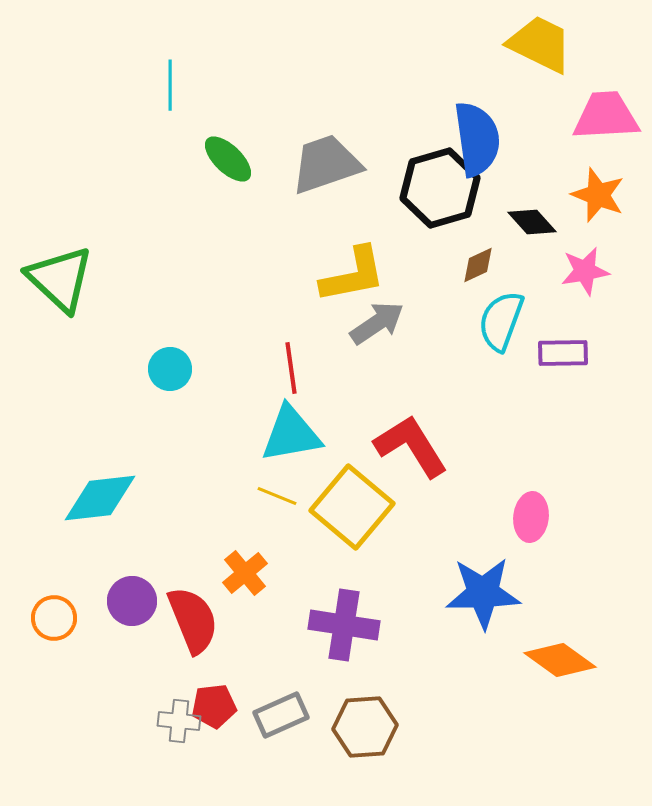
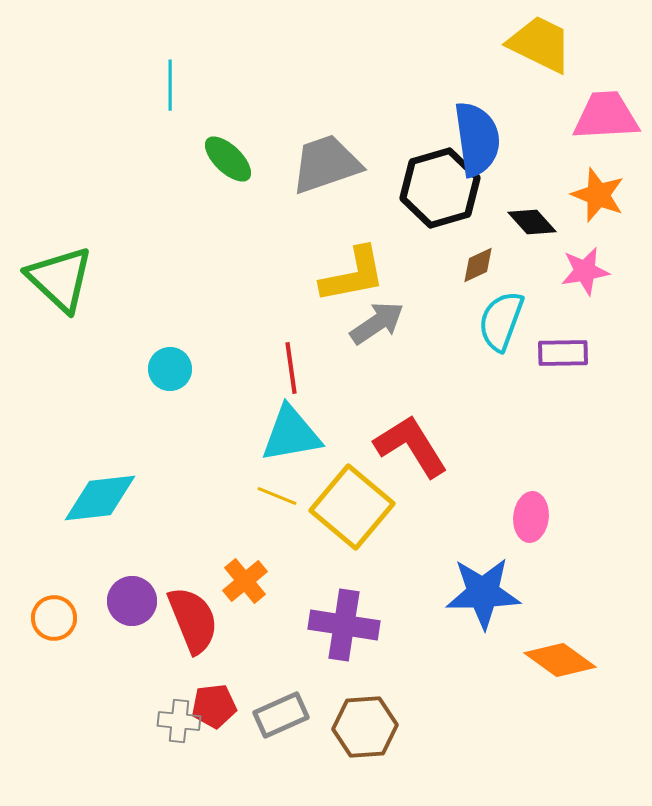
orange cross: moved 8 px down
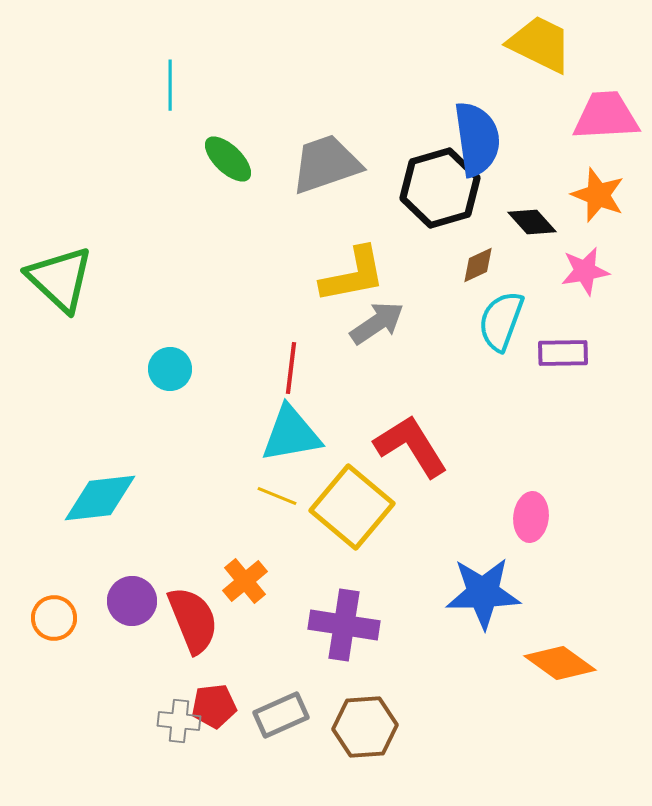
red line: rotated 15 degrees clockwise
orange diamond: moved 3 px down
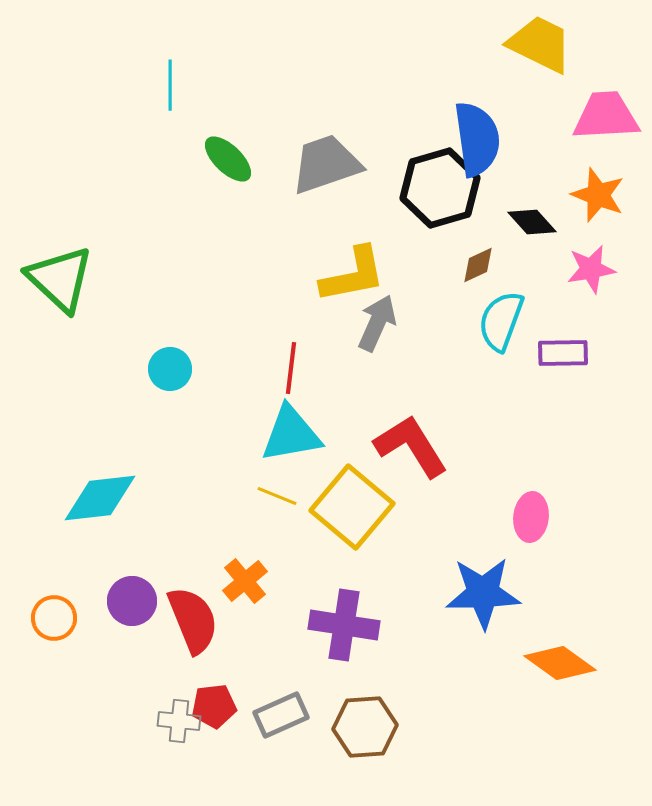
pink star: moved 6 px right, 2 px up
gray arrow: rotated 32 degrees counterclockwise
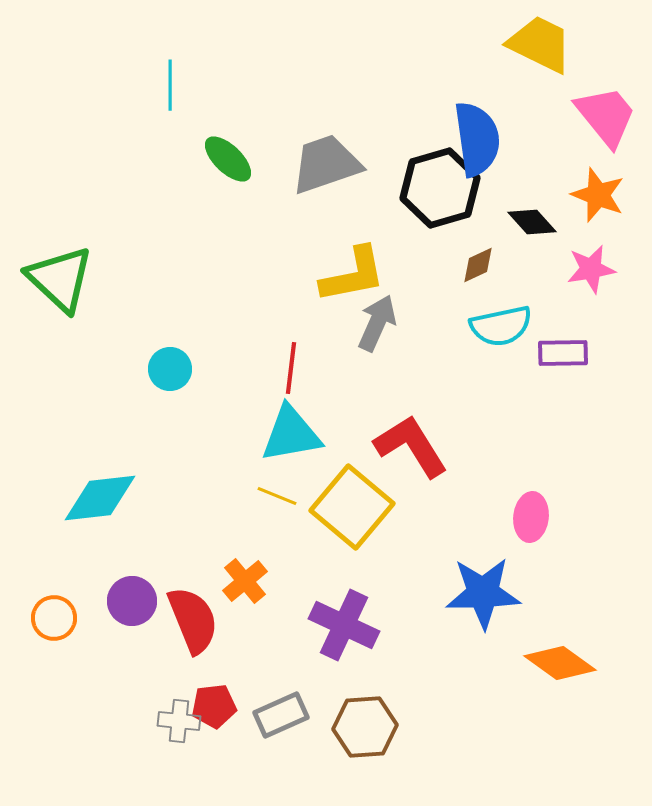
pink trapezoid: rotated 54 degrees clockwise
cyan semicircle: moved 5 px down; rotated 122 degrees counterclockwise
purple cross: rotated 16 degrees clockwise
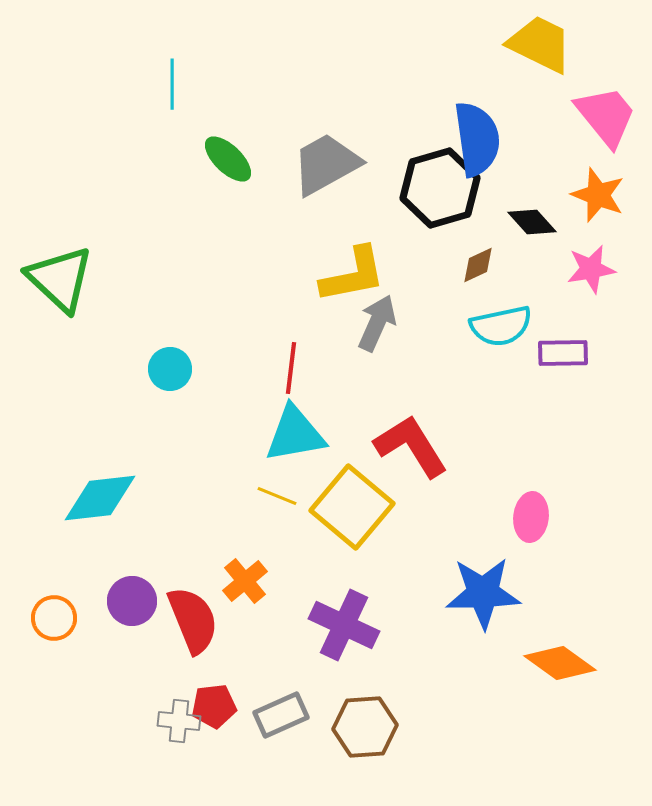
cyan line: moved 2 px right, 1 px up
gray trapezoid: rotated 10 degrees counterclockwise
cyan triangle: moved 4 px right
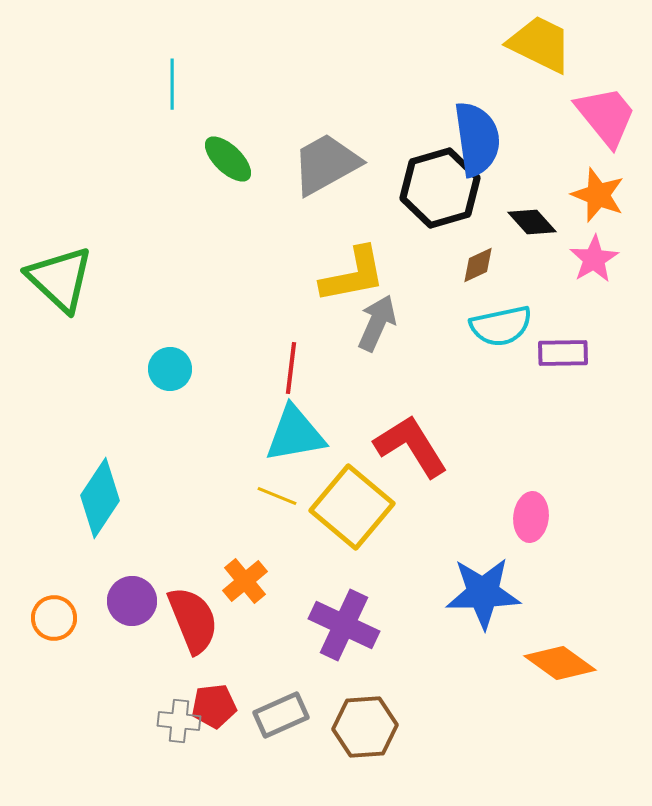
pink star: moved 3 px right, 10 px up; rotated 21 degrees counterclockwise
cyan diamond: rotated 50 degrees counterclockwise
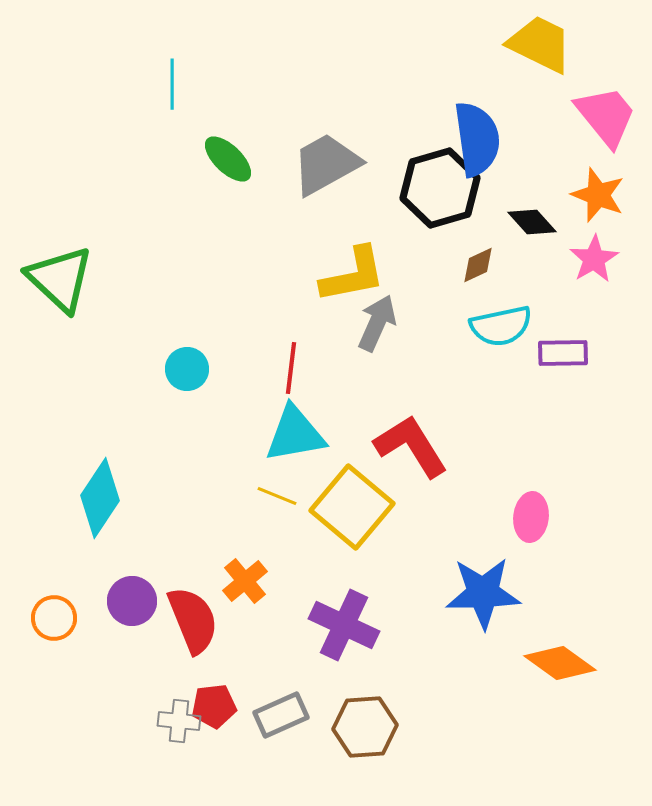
cyan circle: moved 17 px right
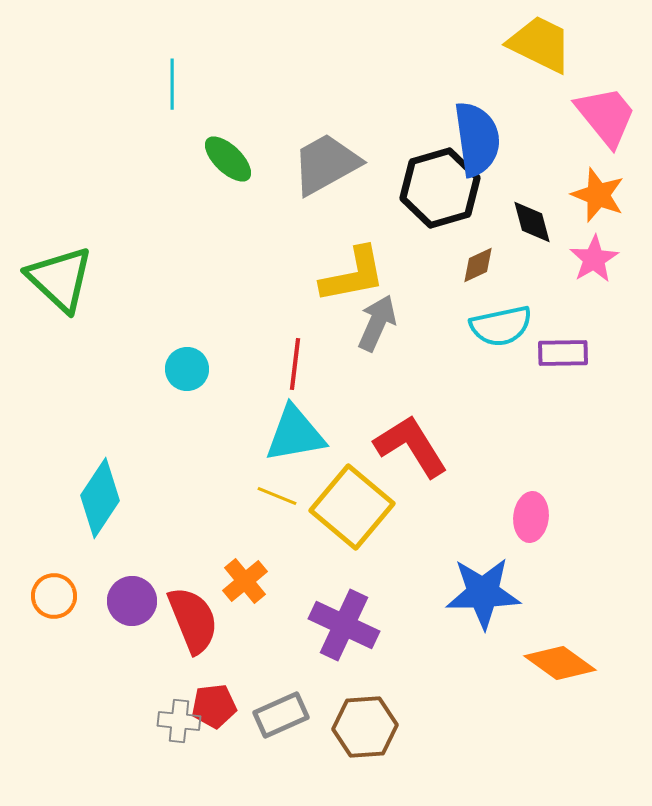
black diamond: rotated 27 degrees clockwise
red line: moved 4 px right, 4 px up
orange circle: moved 22 px up
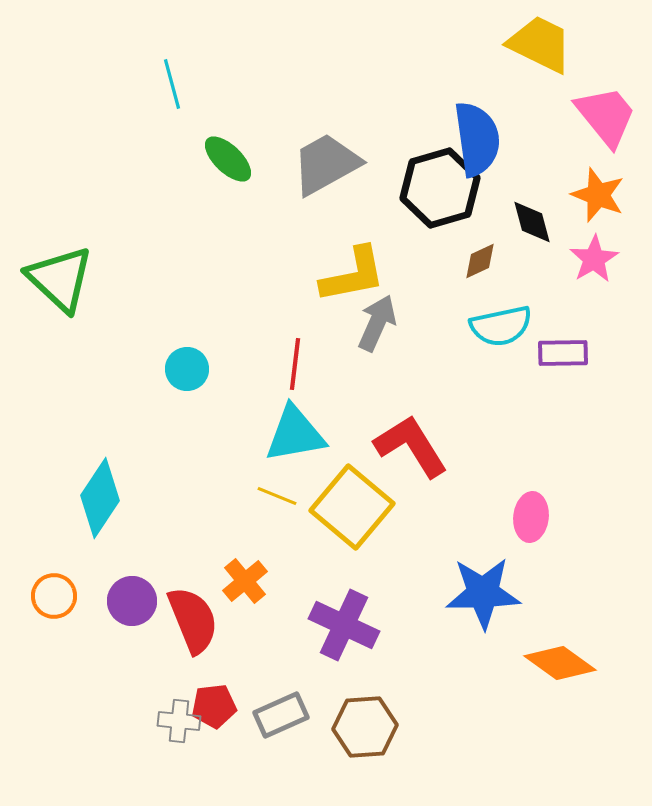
cyan line: rotated 15 degrees counterclockwise
brown diamond: moved 2 px right, 4 px up
